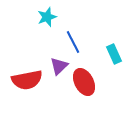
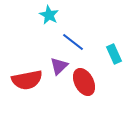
cyan star: moved 2 px right, 2 px up; rotated 24 degrees counterclockwise
blue line: rotated 25 degrees counterclockwise
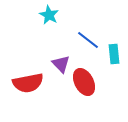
blue line: moved 15 px right, 2 px up
cyan rectangle: rotated 18 degrees clockwise
purple triangle: moved 2 px right, 2 px up; rotated 30 degrees counterclockwise
red semicircle: moved 1 px right, 3 px down
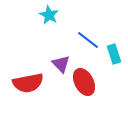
cyan rectangle: rotated 12 degrees counterclockwise
